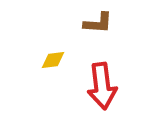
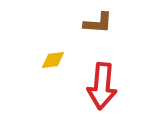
red arrow: rotated 12 degrees clockwise
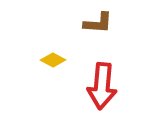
yellow diamond: rotated 35 degrees clockwise
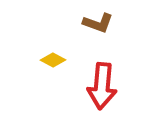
brown L-shape: rotated 16 degrees clockwise
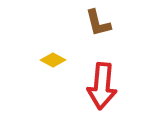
brown L-shape: rotated 56 degrees clockwise
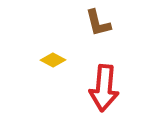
red arrow: moved 2 px right, 2 px down
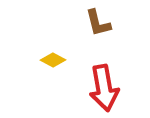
red arrow: rotated 15 degrees counterclockwise
